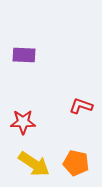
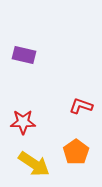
purple rectangle: rotated 10 degrees clockwise
orange pentagon: moved 11 px up; rotated 25 degrees clockwise
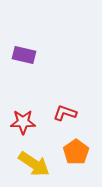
red L-shape: moved 16 px left, 7 px down
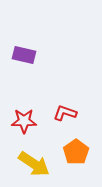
red star: moved 1 px right, 1 px up
